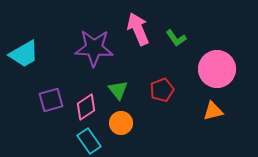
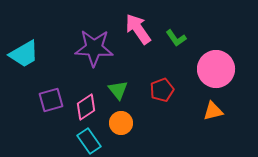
pink arrow: rotated 12 degrees counterclockwise
pink circle: moved 1 px left
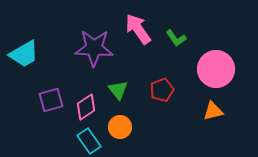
orange circle: moved 1 px left, 4 px down
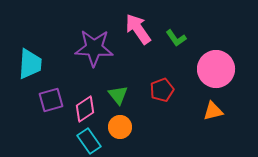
cyan trapezoid: moved 6 px right, 10 px down; rotated 56 degrees counterclockwise
green triangle: moved 5 px down
pink diamond: moved 1 px left, 2 px down
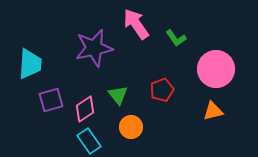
pink arrow: moved 2 px left, 5 px up
purple star: rotated 15 degrees counterclockwise
orange circle: moved 11 px right
